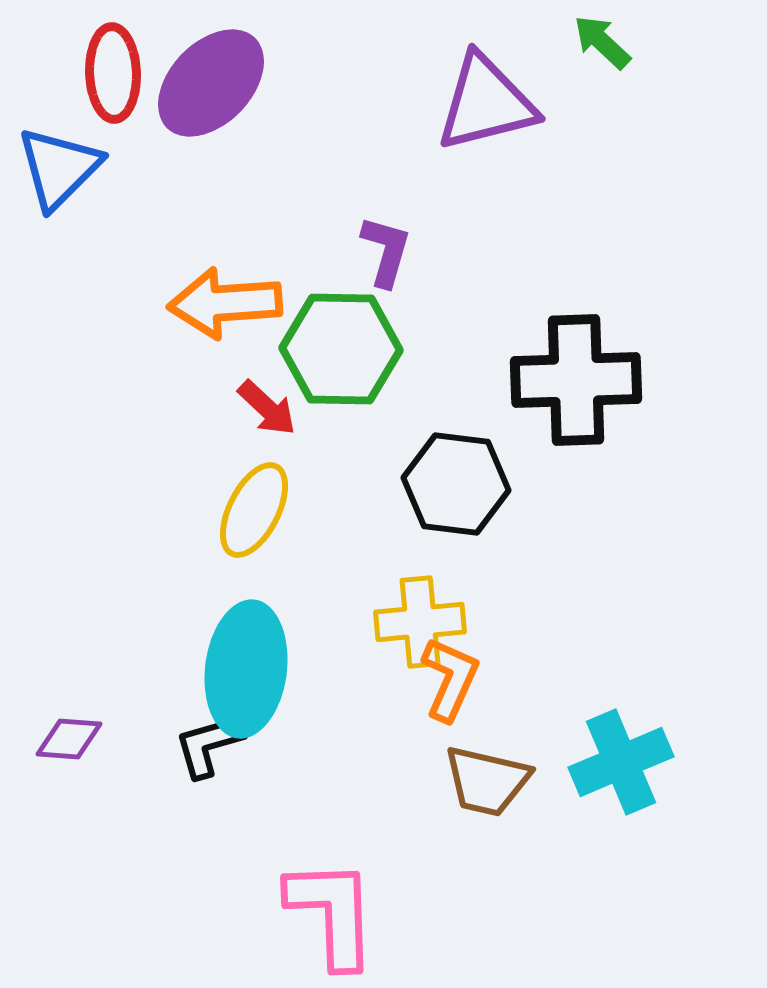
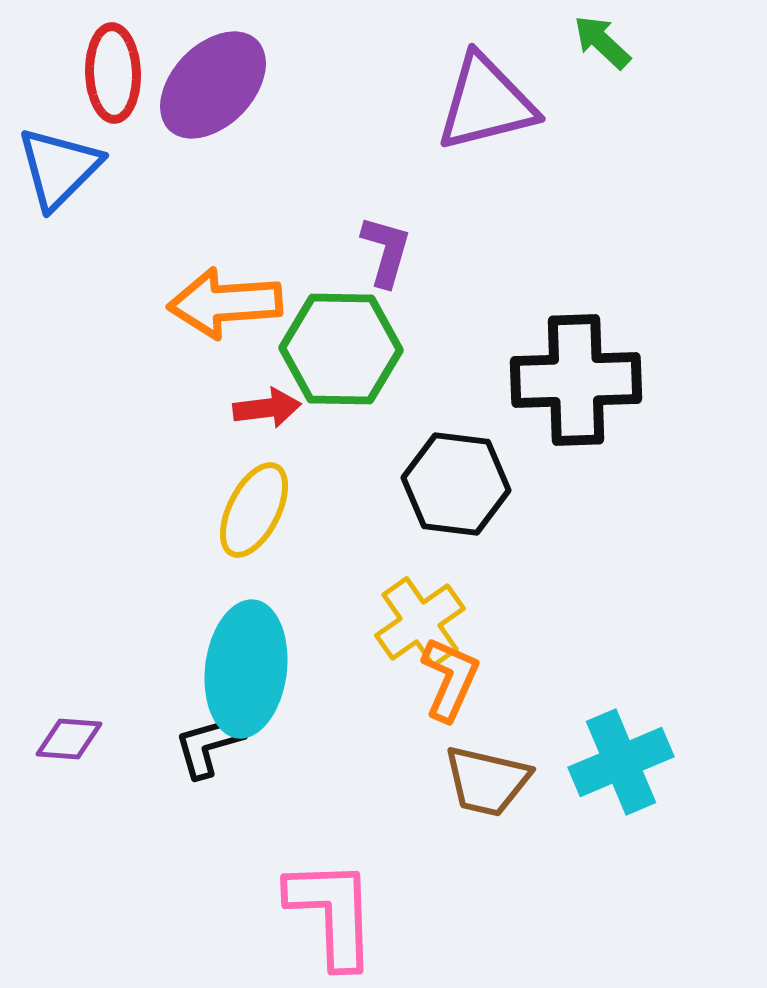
purple ellipse: moved 2 px right, 2 px down
red arrow: rotated 50 degrees counterclockwise
yellow cross: rotated 30 degrees counterclockwise
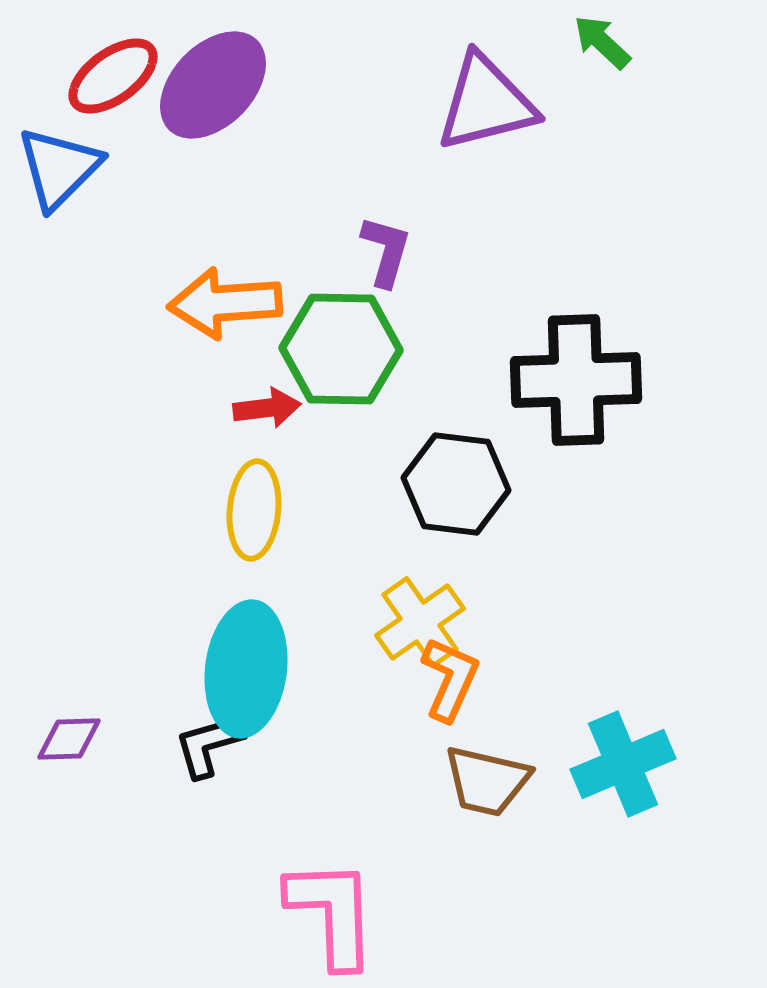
red ellipse: moved 3 px down; rotated 56 degrees clockwise
yellow ellipse: rotated 22 degrees counterclockwise
purple diamond: rotated 6 degrees counterclockwise
cyan cross: moved 2 px right, 2 px down
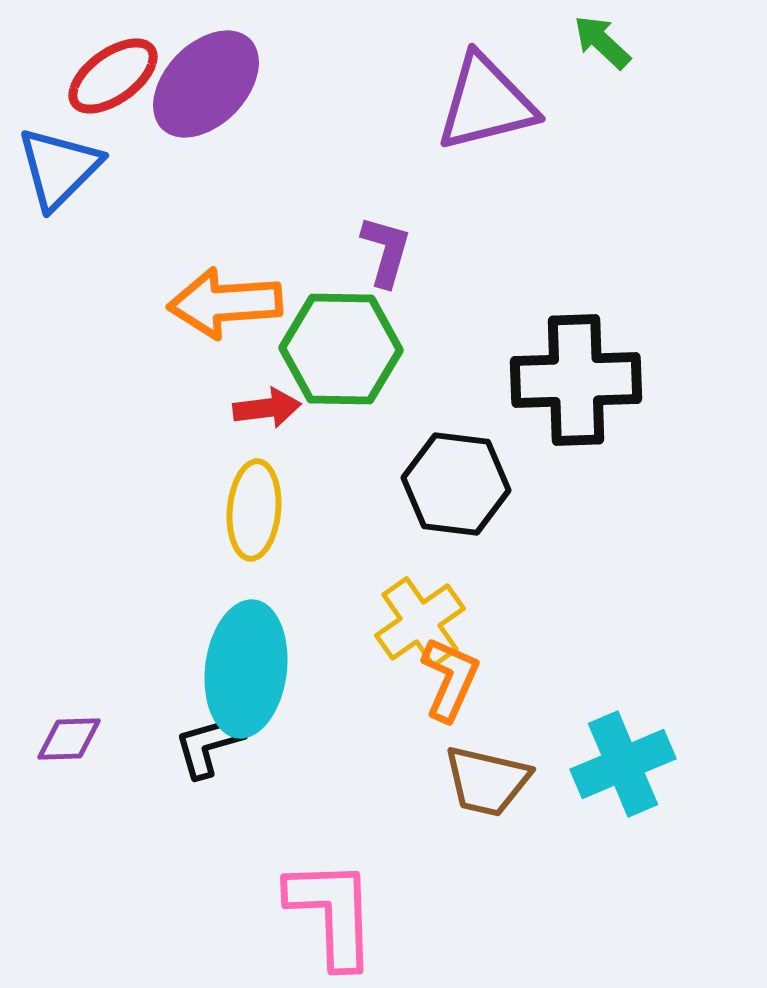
purple ellipse: moved 7 px left, 1 px up
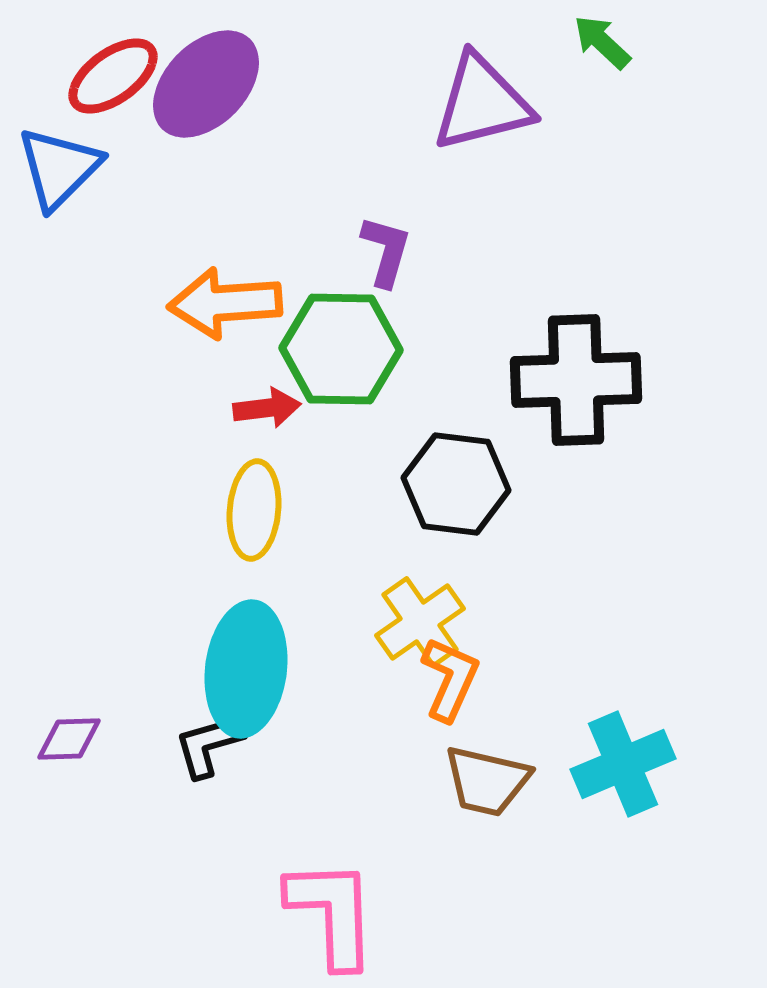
purple triangle: moved 4 px left
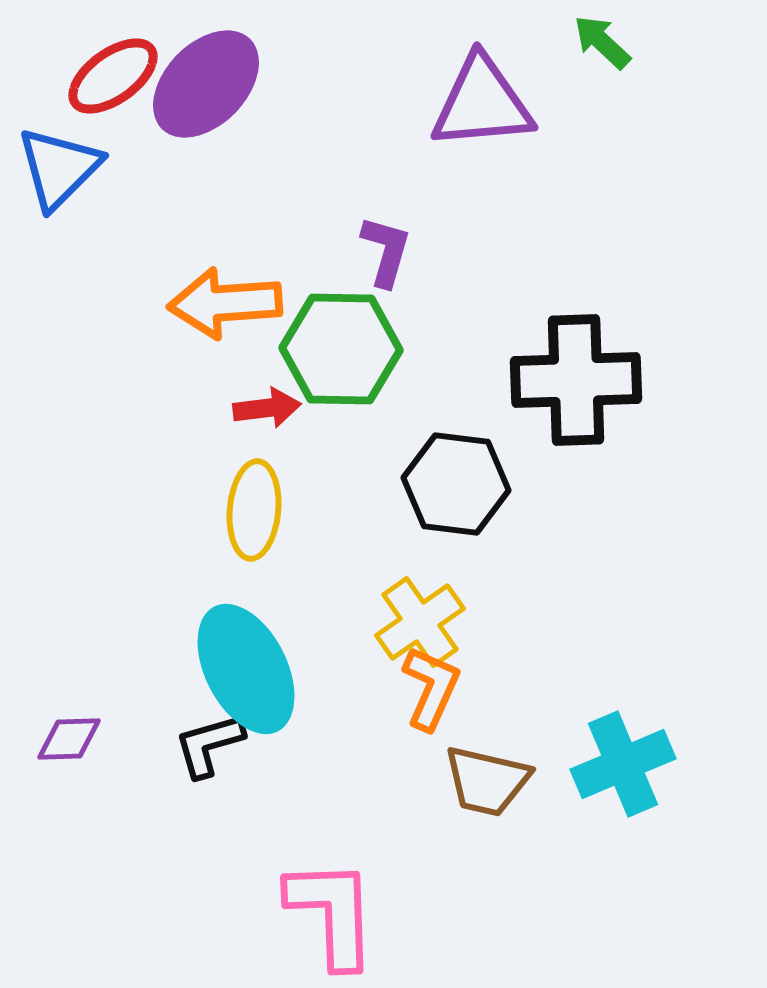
purple triangle: rotated 9 degrees clockwise
cyan ellipse: rotated 34 degrees counterclockwise
orange L-shape: moved 19 px left, 9 px down
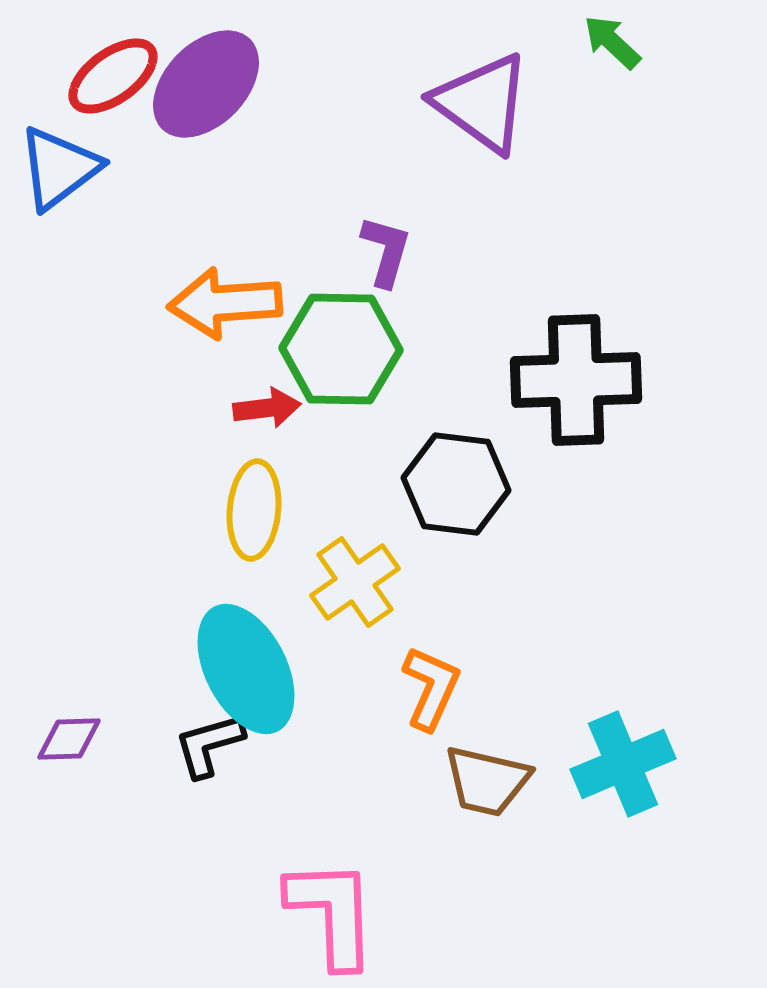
green arrow: moved 10 px right
purple triangle: rotated 41 degrees clockwise
blue triangle: rotated 8 degrees clockwise
yellow cross: moved 65 px left, 40 px up
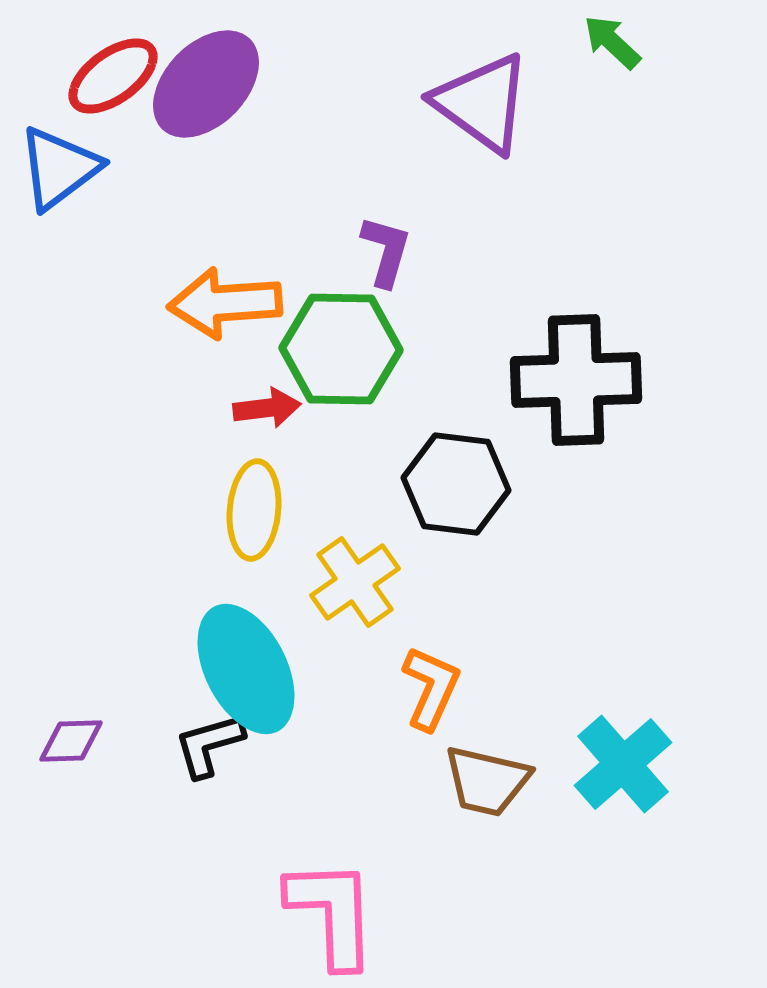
purple diamond: moved 2 px right, 2 px down
cyan cross: rotated 18 degrees counterclockwise
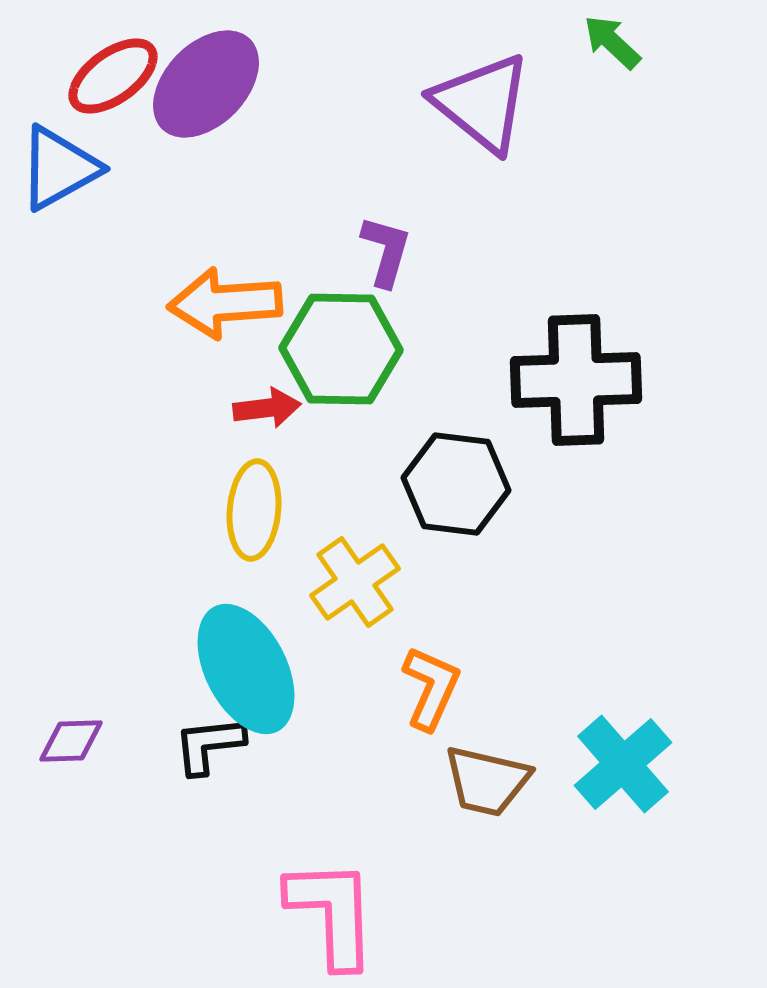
purple triangle: rotated 3 degrees clockwise
blue triangle: rotated 8 degrees clockwise
black L-shape: rotated 10 degrees clockwise
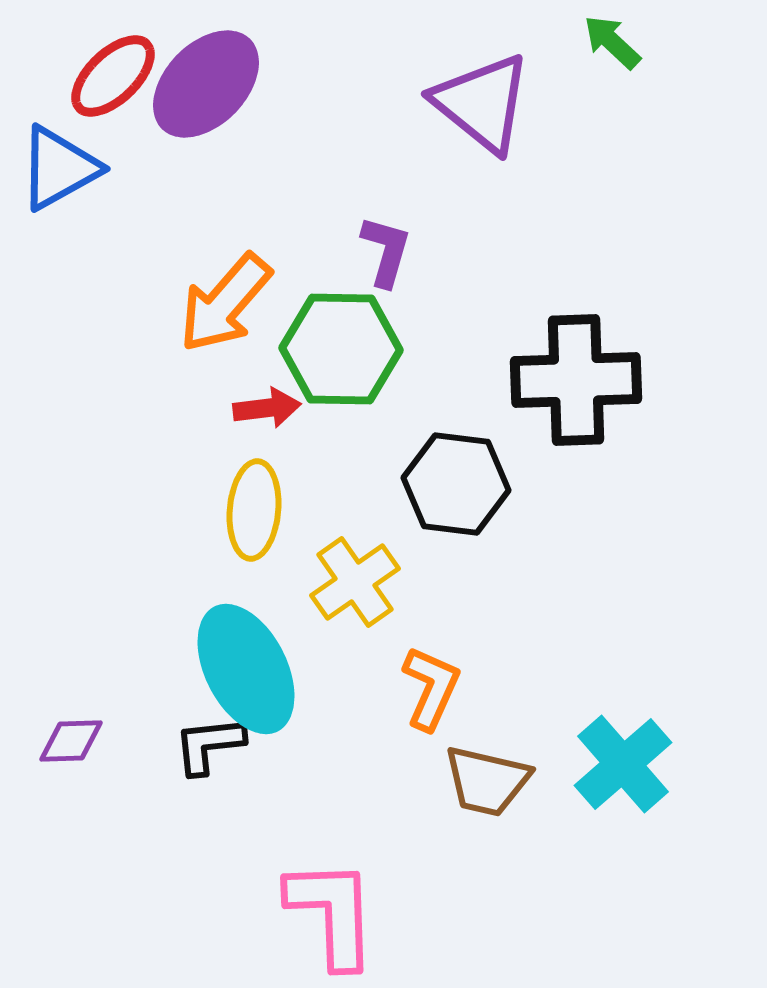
red ellipse: rotated 8 degrees counterclockwise
orange arrow: rotated 45 degrees counterclockwise
